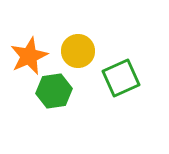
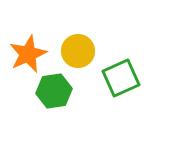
orange star: moved 1 px left, 2 px up
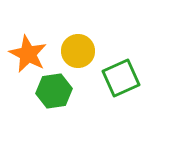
orange star: rotated 21 degrees counterclockwise
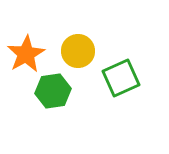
orange star: moved 2 px left; rotated 15 degrees clockwise
green hexagon: moved 1 px left
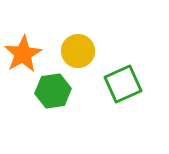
orange star: moved 3 px left
green square: moved 2 px right, 6 px down
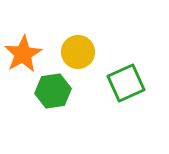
yellow circle: moved 1 px down
green square: moved 3 px right, 1 px up
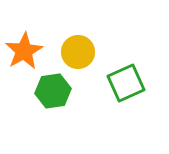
orange star: moved 1 px right, 3 px up
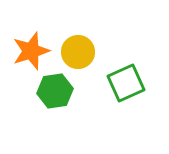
orange star: moved 7 px right; rotated 12 degrees clockwise
green hexagon: moved 2 px right
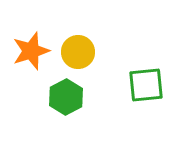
green square: moved 20 px right, 2 px down; rotated 18 degrees clockwise
green hexagon: moved 11 px right, 6 px down; rotated 20 degrees counterclockwise
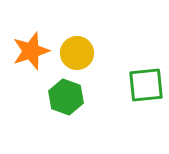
yellow circle: moved 1 px left, 1 px down
green hexagon: rotated 12 degrees counterclockwise
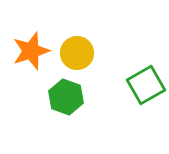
green square: rotated 24 degrees counterclockwise
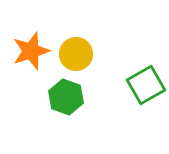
yellow circle: moved 1 px left, 1 px down
